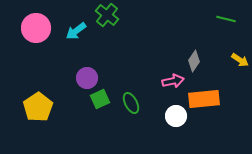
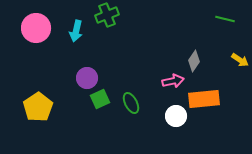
green cross: rotated 30 degrees clockwise
green line: moved 1 px left
cyan arrow: rotated 40 degrees counterclockwise
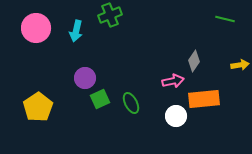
green cross: moved 3 px right
yellow arrow: moved 5 px down; rotated 42 degrees counterclockwise
purple circle: moved 2 px left
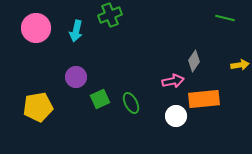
green line: moved 1 px up
purple circle: moved 9 px left, 1 px up
yellow pentagon: rotated 24 degrees clockwise
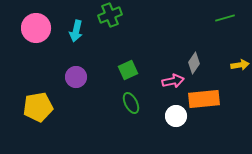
green line: rotated 30 degrees counterclockwise
gray diamond: moved 2 px down
green square: moved 28 px right, 29 px up
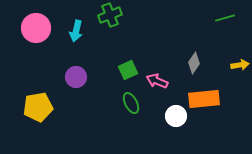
pink arrow: moved 16 px left; rotated 145 degrees counterclockwise
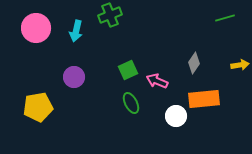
purple circle: moved 2 px left
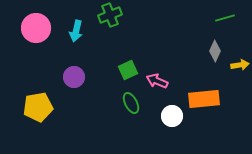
gray diamond: moved 21 px right, 12 px up; rotated 10 degrees counterclockwise
white circle: moved 4 px left
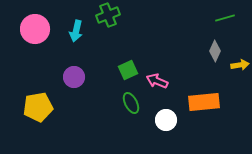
green cross: moved 2 px left
pink circle: moved 1 px left, 1 px down
orange rectangle: moved 3 px down
white circle: moved 6 px left, 4 px down
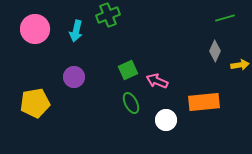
yellow pentagon: moved 3 px left, 4 px up
